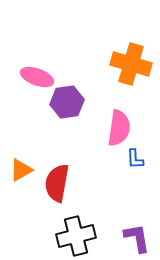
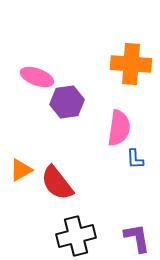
orange cross: rotated 12 degrees counterclockwise
red semicircle: rotated 48 degrees counterclockwise
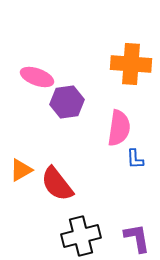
red semicircle: moved 1 px down
black cross: moved 5 px right
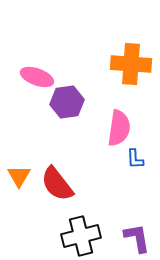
orange triangle: moved 2 px left, 6 px down; rotated 30 degrees counterclockwise
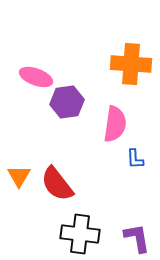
pink ellipse: moved 1 px left
pink semicircle: moved 4 px left, 4 px up
black cross: moved 1 px left, 2 px up; rotated 21 degrees clockwise
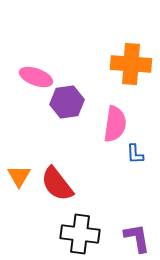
blue L-shape: moved 5 px up
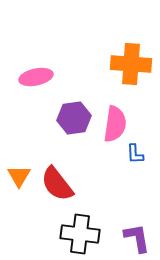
pink ellipse: rotated 32 degrees counterclockwise
purple hexagon: moved 7 px right, 16 px down
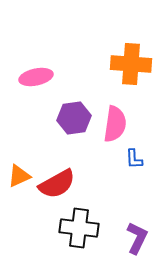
blue L-shape: moved 1 px left, 5 px down
orange triangle: rotated 35 degrees clockwise
red semicircle: rotated 81 degrees counterclockwise
black cross: moved 1 px left, 6 px up
purple L-shape: rotated 36 degrees clockwise
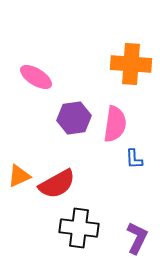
pink ellipse: rotated 44 degrees clockwise
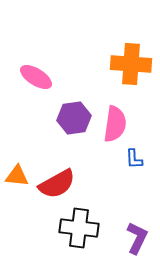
orange triangle: moved 2 px left; rotated 30 degrees clockwise
